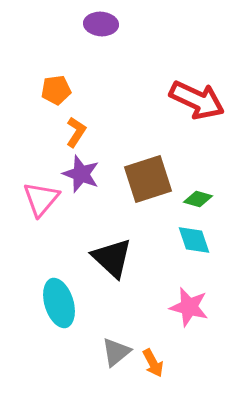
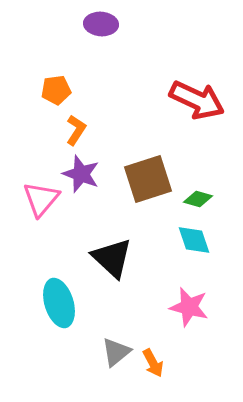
orange L-shape: moved 2 px up
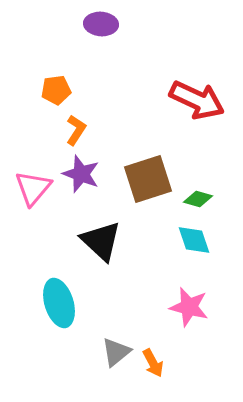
pink triangle: moved 8 px left, 11 px up
black triangle: moved 11 px left, 17 px up
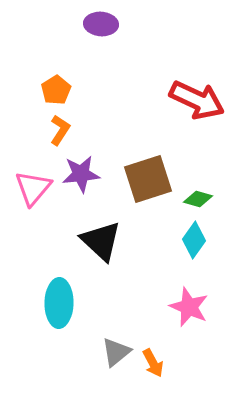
orange pentagon: rotated 24 degrees counterclockwise
orange L-shape: moved 16 px left
purple star: rotated 27 degrees counterclockwise
cyan diamond: rotated 54 degrees clockwise
cyan ellipse: rotated 18 degrees clockwise
pink star: rotated 9 degrees clockwise
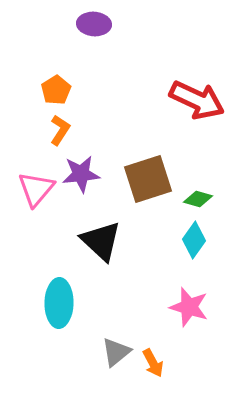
purple ellipse: moved 7 px left
pink triangle: moved 3 px right, 1 px down
pink star: rotated 6 degrees counterclockwise
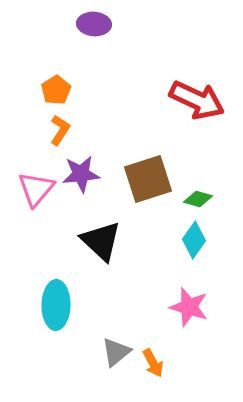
cyan ellipse: moved 3 px left, 2 px down
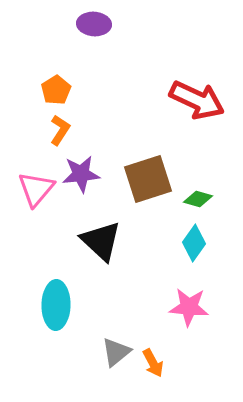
cyan diamond: moved 3 px down
pink star: rotated 12 degrees counterclockwise
